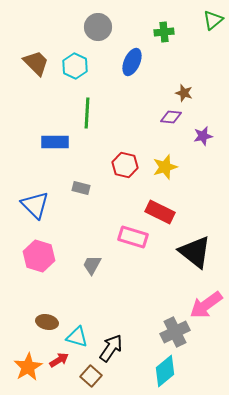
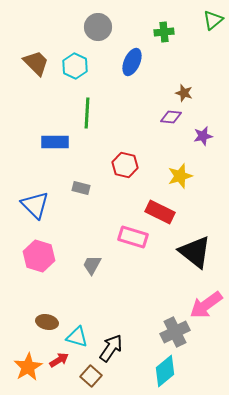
yellow star: moved 15 px right, 9 px down
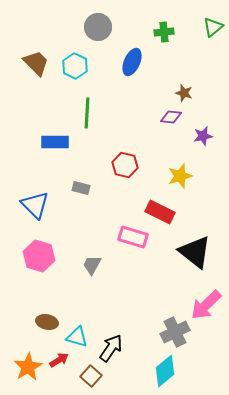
green triangle: moved 7 px down
pink arrow: rotated 8 degrees counterclockwise
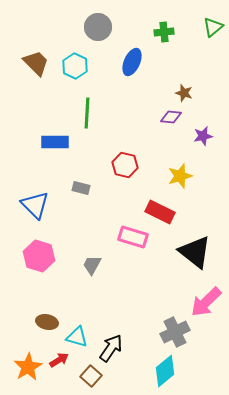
pink arrow: moved 3 px up
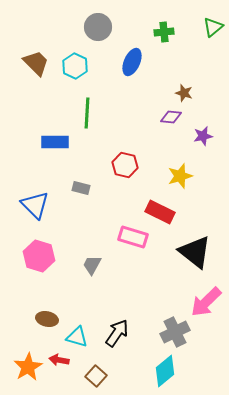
brown ellipse: moved 3 px up
black arrow: moved 6 px right, 15 px up
red arrow: rotated 138 degrees counterclockwise
brown square: moved 5 px right
